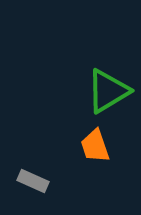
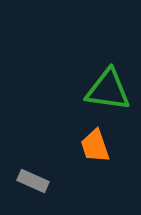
green triangle: moved 1 px up; rotated 39 degrees clockwise
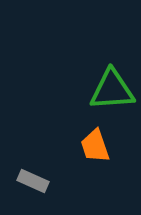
green triangle: moved 4 px right; rotated 12 degrees counterclockwise
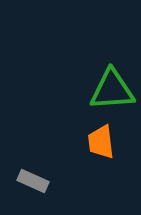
orange trapezoid: moved 6 px right, 4 px up; rotated 12 degrees clockwise
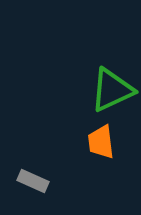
green triangle: rotated 21 degrees counterclockwise
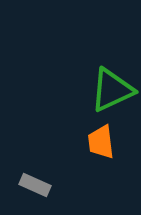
gray rectangle: moved 2 px right, 4 px down
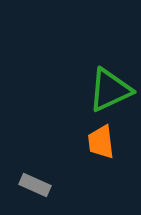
green triangle: moved 2 px left
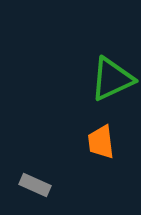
green triangle: moved 2 px right, 11 px up
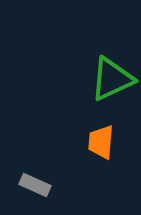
orange trapezoid: rotated 12 degrees clockwise
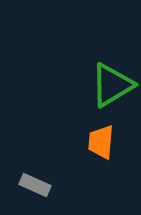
green triangle: moved 6 px down; rotated 6 degrees counterclockwise
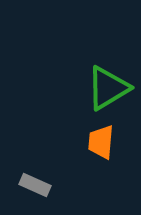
green triangle: moved 4 px left, 3 px down
